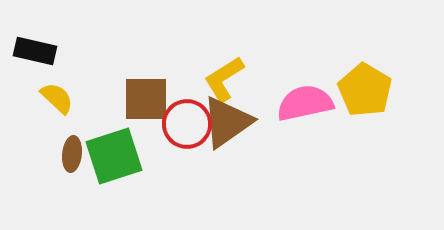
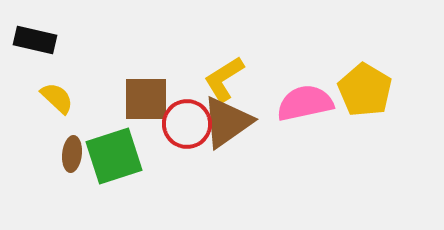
black rectangle: moved 11 px up
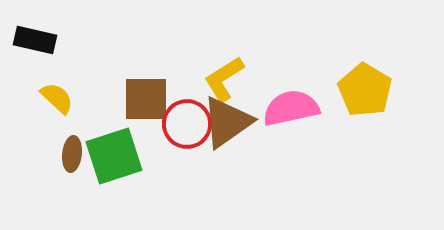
pink semicircle: moved 14 px left, 5 px down
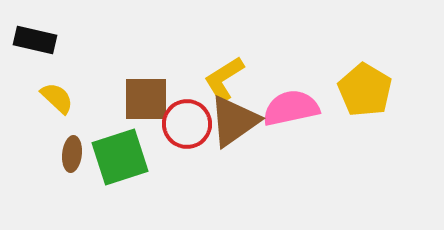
brown triangle: moved 7 px right, 1 px up
green square: moved 6 px right, 1 px down
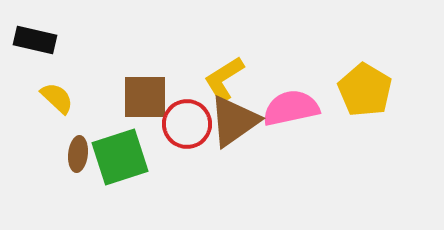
brown square: moved 1 px left, 2 px up
brown ellipse: moved 6 px right
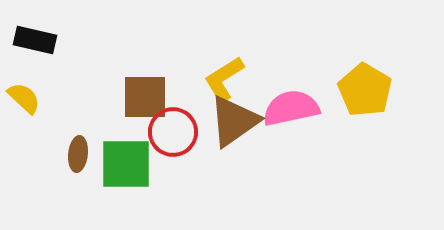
yellow semicircle: moved 33 px left
red circle: moved 14 px left, 8 px down
green square: moved 6 px right, 7 px down; rotated 18 degrees clockwise
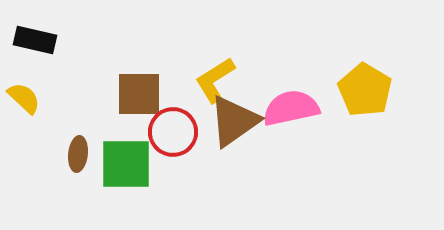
yellow L-shape: moved 9 px left, 1 px down
brown square: moved 6 px left, 3 px up
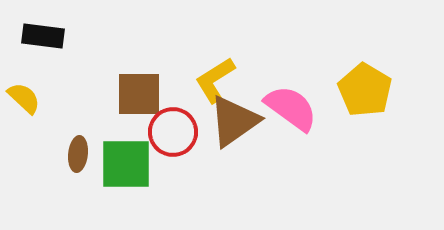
black rectangle: moved 8 px right, 4 px up; rotated 6 degrees counterclockwise
pink semicircle: rotated 48 degrees clockwise
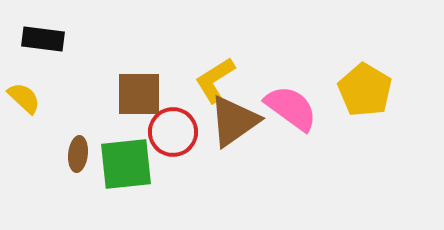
black rectangle: moved 3 px down
green square: rotated 6 degrees counterclockwise
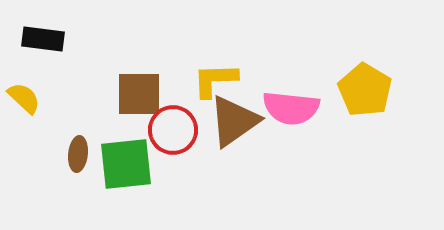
yellow L-shape: rotated 30 degrees clockwise
pink semicircle: rotated 150 degrees clockwise
red circle: moved 2 px up
